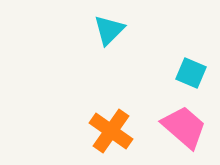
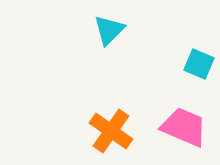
cyan square: moved 8 px right, 9 px up
pink trapezoid: rotated 18 degrees counterclockwise
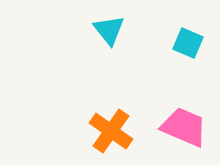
cyan triangle: rotated 24 degrees counterclockwise
cyan square: moved 11 px left, 21 px up
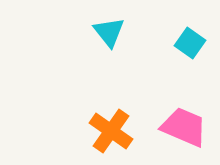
cyan triangle: moved 2 px down
cyan square: moved 2 px right; rotated 12 degrees clockwise
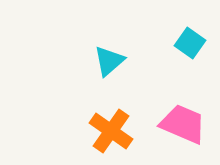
cyan triangle: moved 29 px down; rotated 28 degrees clockwise
pink trapezoid: moved 1 px left, 3 px up
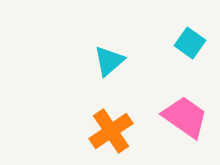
pink trapezoid: moved 2 px right, 7 px up; rotated 12 degrees clockwise
orange cross: rotated 21 degrees clockwise
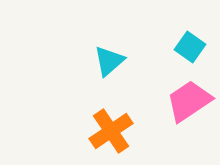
cyan square: moved 4 px down
pink trapezoid: moved 4 px right, 16 px up; rotated 69 degrees counterclockwise
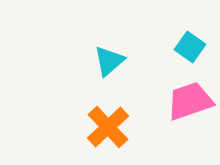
pink trapezoid: moved 1 px right; rotated 15 degrees clockwise
orange cross: moved 3 px left, 4 px up; rotated 9 degrees counterclockwise
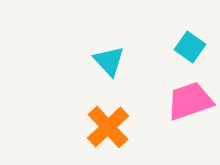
cyan triangle: rotated 32 degrees counterclockwise
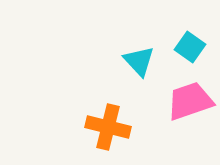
cyan triangle: moved 30 px right
orange cross: rotated 33 degrees counterclockwise
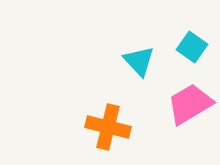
cyan square: moved 2 px right
pink trapezoid: moved 3 px down; rotated 12 degrees counterclockwise
